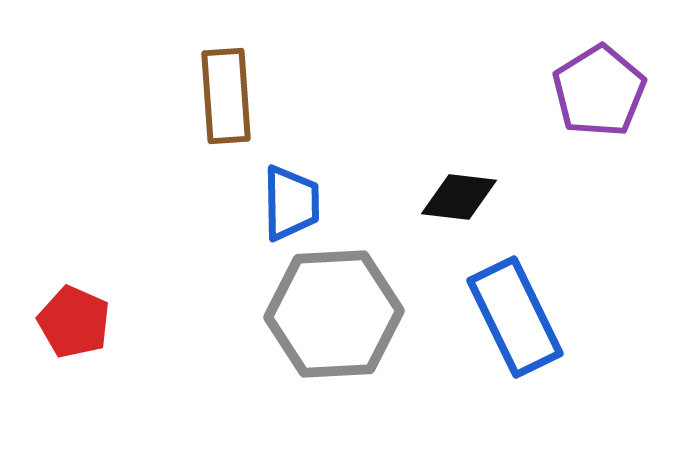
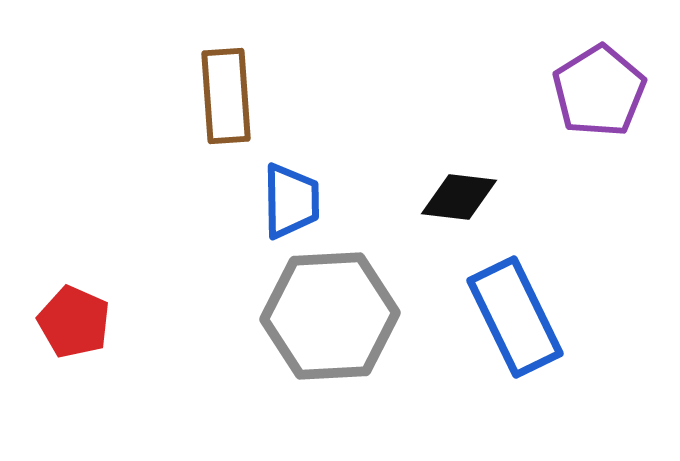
blue trapezoid: moved 2 px up
gray hexagon: moved 4 px left, 2 px down
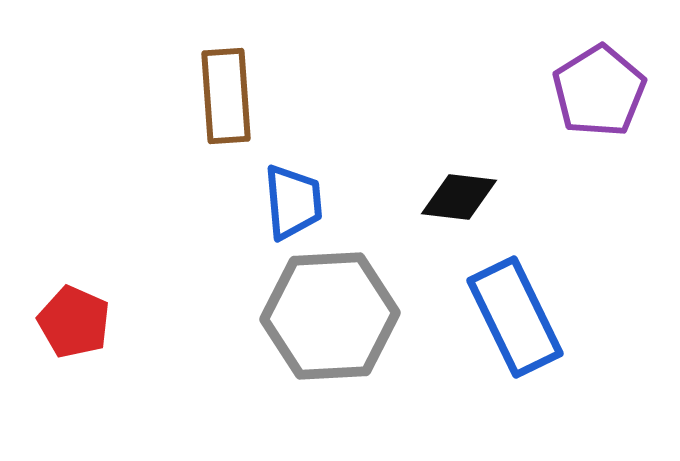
blue trapezoid: moved 2 px right, 1 px down; rotated 4 degrees counterclockwise
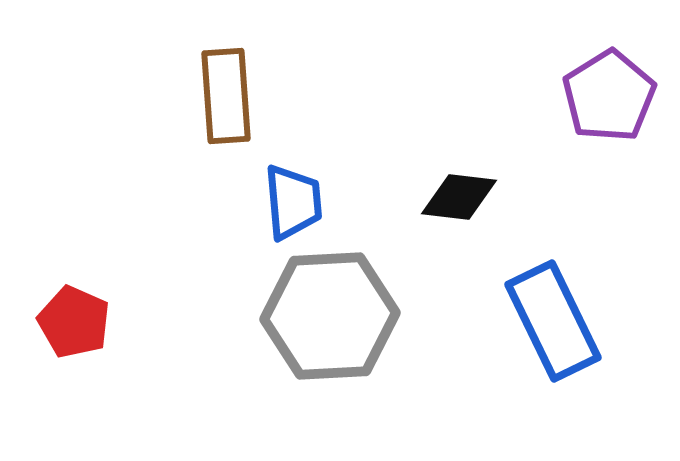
purple pentagon: moved 10 px right, 5 px down
blue rectangle: moved 38 px right, 4 px down
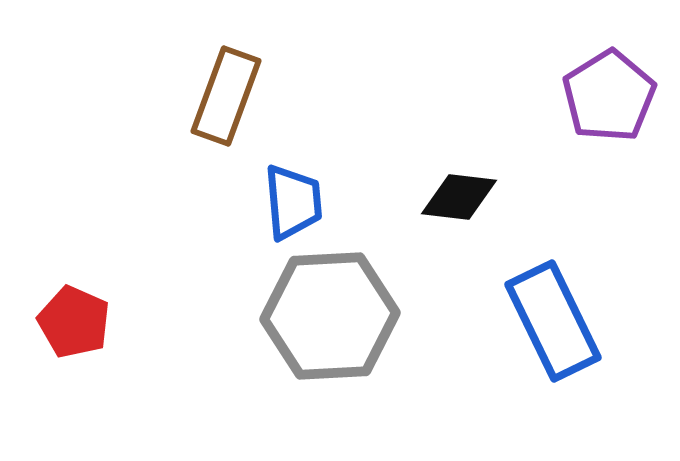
brown rectangle: rotated 24 degrees clockwise
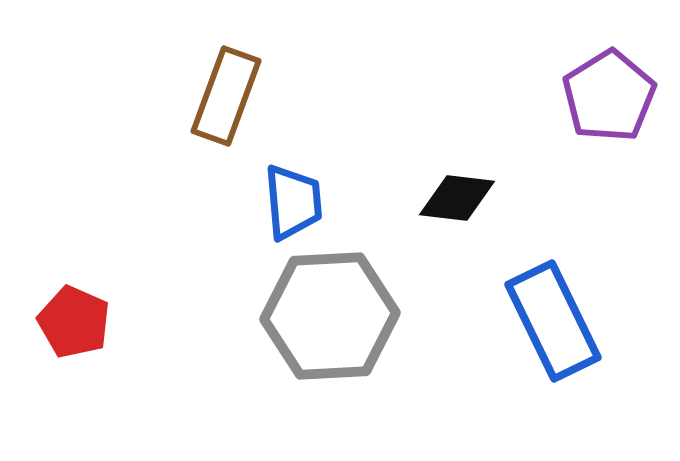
black diamond: moved 2 px left, 1 px down
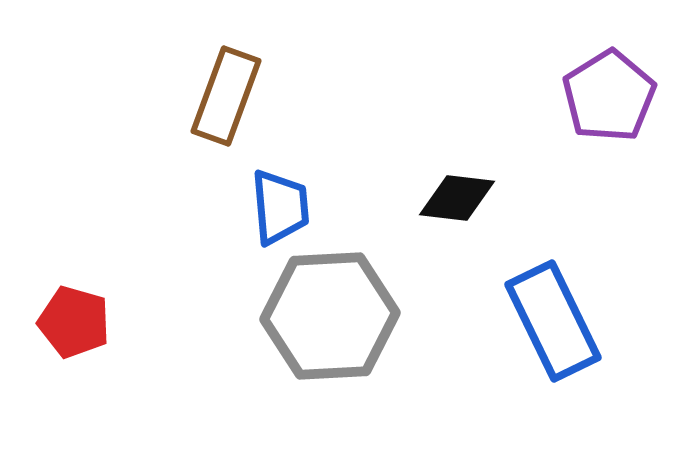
blue trapezoid: moved 13 px left, 5 px down
red pentagon: rotated 8 degrees counterclockwise
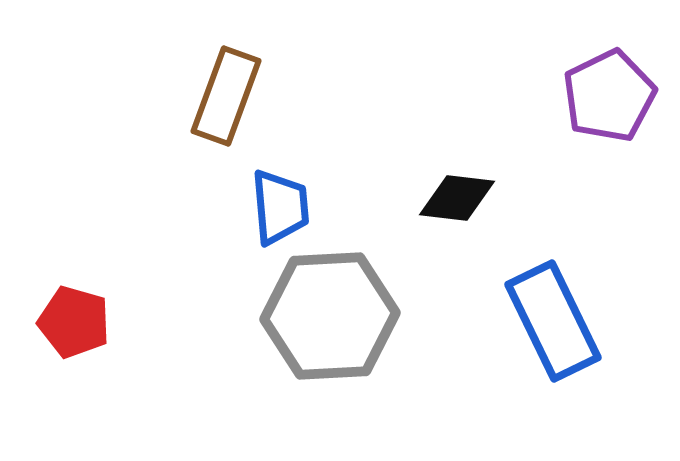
purple pentagon: rotated 6 degrees clockwise
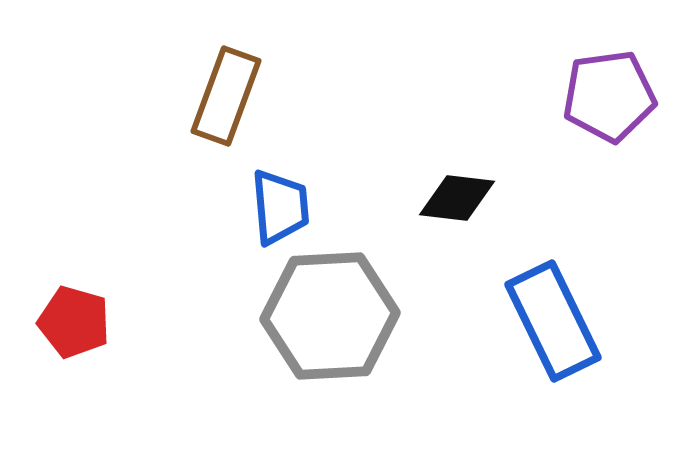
purple pentagon: rotated 18 degrees clockwise
